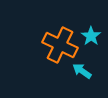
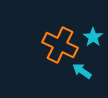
cyan star: moved 2 px right, 1 px down
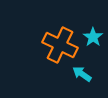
cyan arrow: moved 3 px down
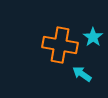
orange cross: rotated 16 degrees counterclockwise
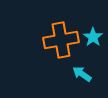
orange cross: moved 1 px right, 5 px up; rotated 20 degrees counterclockwise
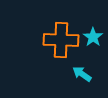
orange cross: rotated 12 degrees clockwise
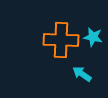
cyan star: rotated 24 degrees counterclockwise
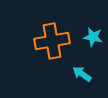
orange cross: moved 9 px left, 1 px down; rotated 12 degrees counterclockwise
